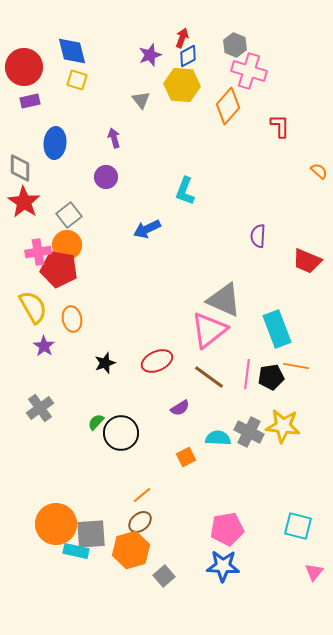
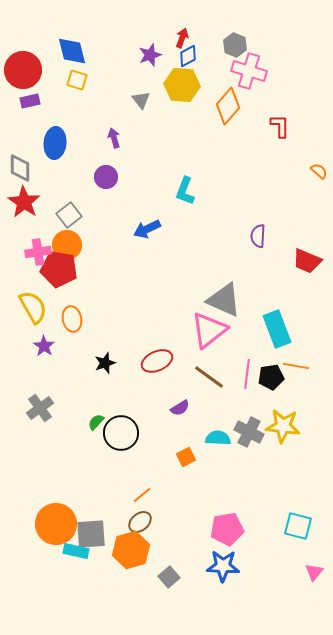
red circle at (24, 67): moved 1 px left, 3 px down
gray square at (164, 576): moved 5 px right, 1 px down
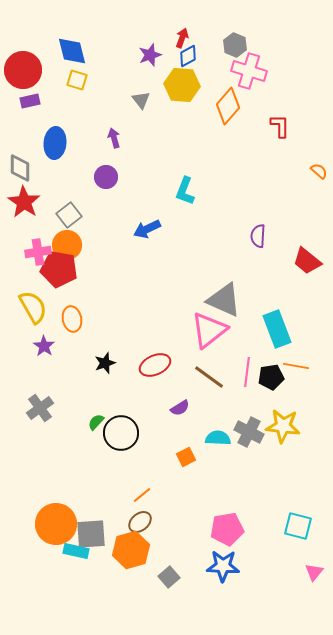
red trapezoid at (307, 261): rotated 16 degrees clockwise
red ellipse at (157, 361): moved 2 px left, 4 px down
pink line at (247, 374): moved 2 px up
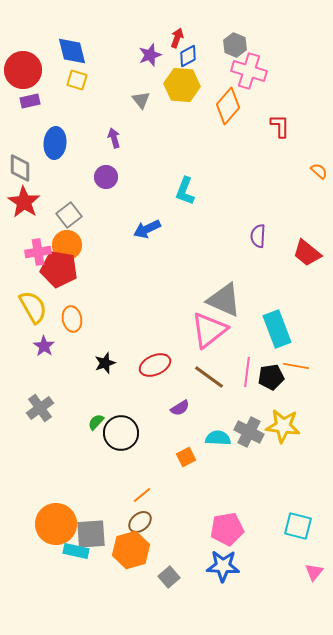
red arrow at (182, 38): moved 5 px left
red trapezoid at (307, 261): moved 8 px up
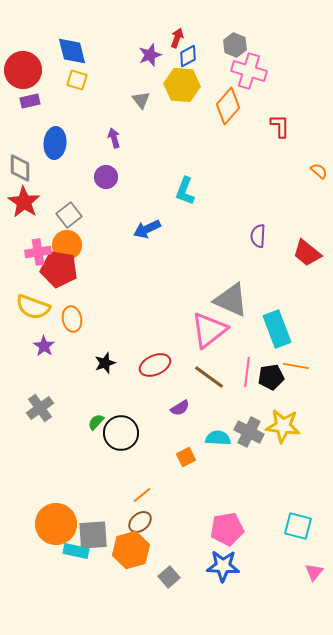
gray triangle at (224, 300): moved 7 px right
yellow semicircle at (33, 307): rotated 140 degrees clockwise
gray square at (91, 534): moved 2 px right, 1 px down
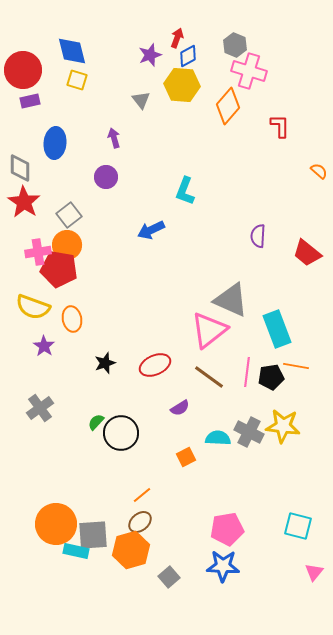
blue arrow at (147, 229): moved 4 px right, 1 px down
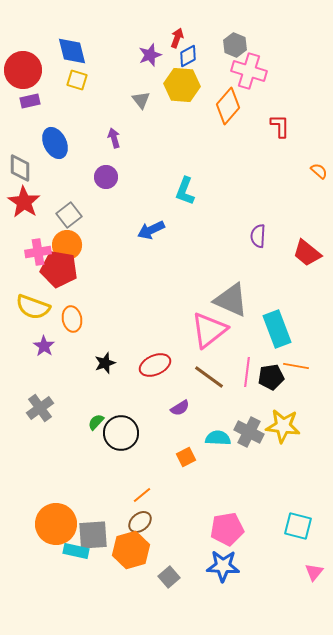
blue ellipse at (55, 143): rotated 32 degrees counterclockwise
